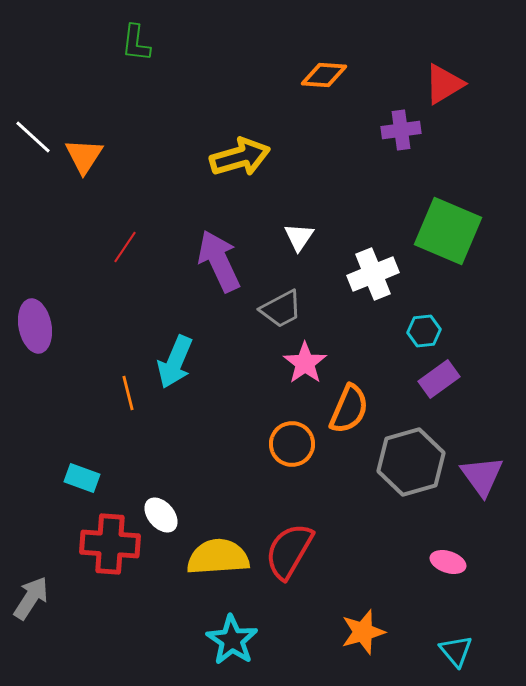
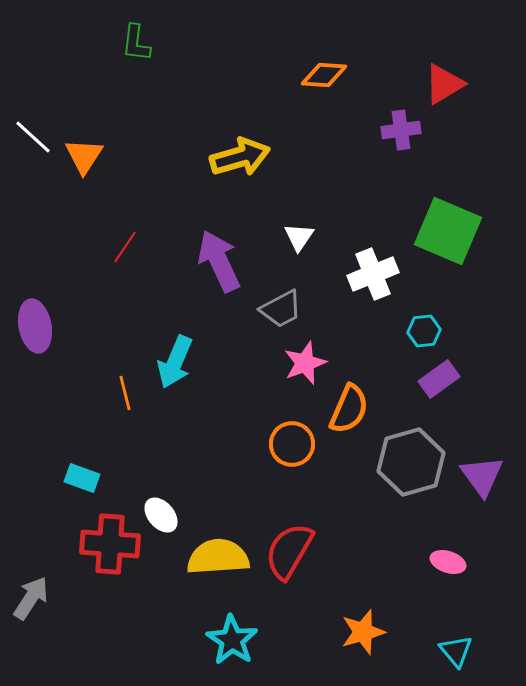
pink star: rotated 15 degrees clockwise
orange line: moved 3 px left
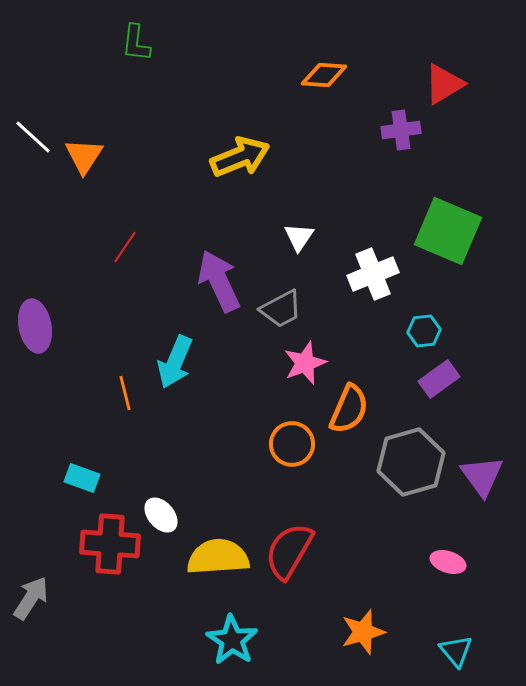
yellow arrow: rotated 6 degrees counterclockwise
purple arrow: moved 20 px down
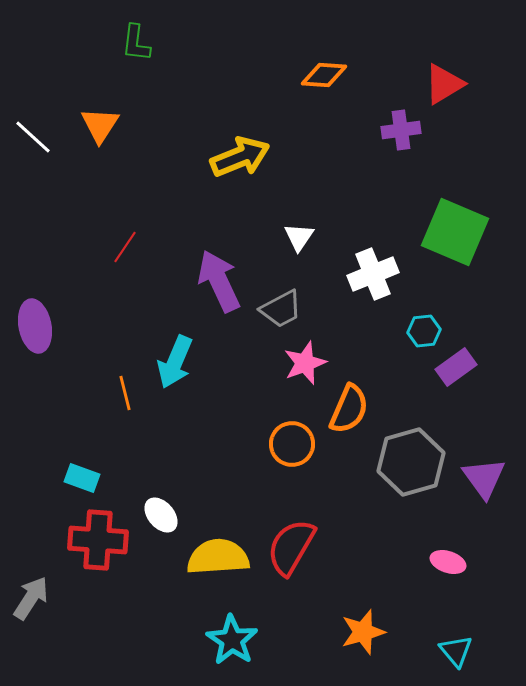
orange triangle: moved 16 px right, 31 px up
green square: moved 7 px right, 1 px down
purple rectangle: moved 17 px right, 12 px up
purple triangle: moved 2 px right, 2 px down
red cross: moved 12 px left, 4 px up
red semicircle: moved 2 px right, 4 px up
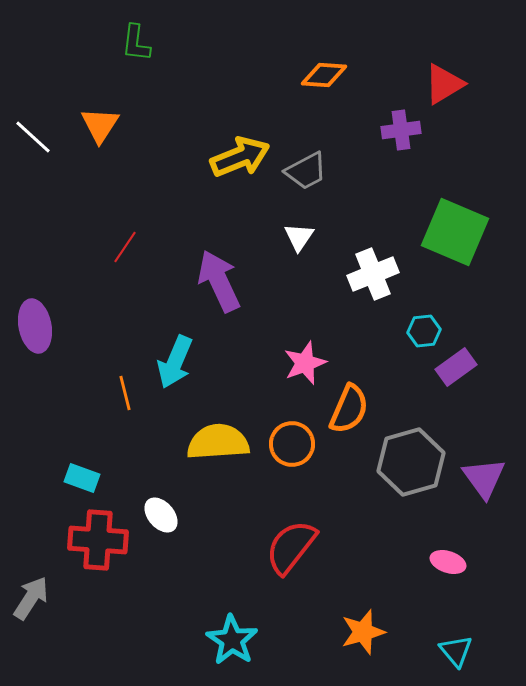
gray trapezoid: moved 25 px right, 138 px up
red semicircle: rotated 8 degrees clockwise
yellow semicircle: moved 115 px up
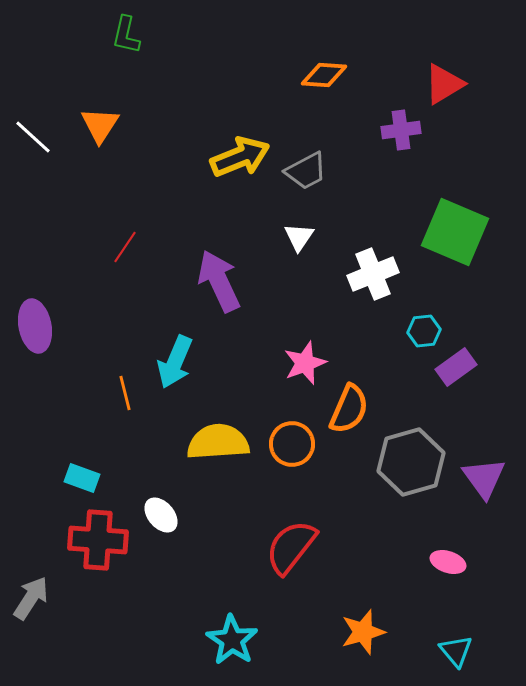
green L-shape: moved 10 px left, 8 px up; rotated 6 degrees clockwise
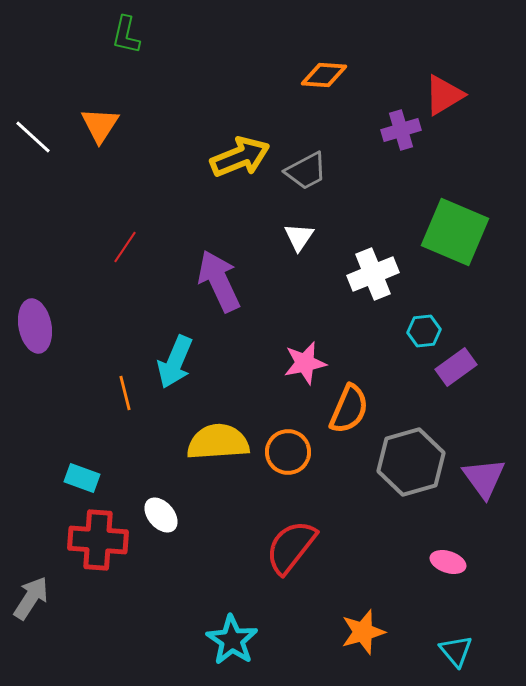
red triangle: moved 11 px down
purple cross: rotated 9 degrees counterclockwise
pink star: rotated 9 degrees clockwise
orange circle: moved 4 px left, 8 px down
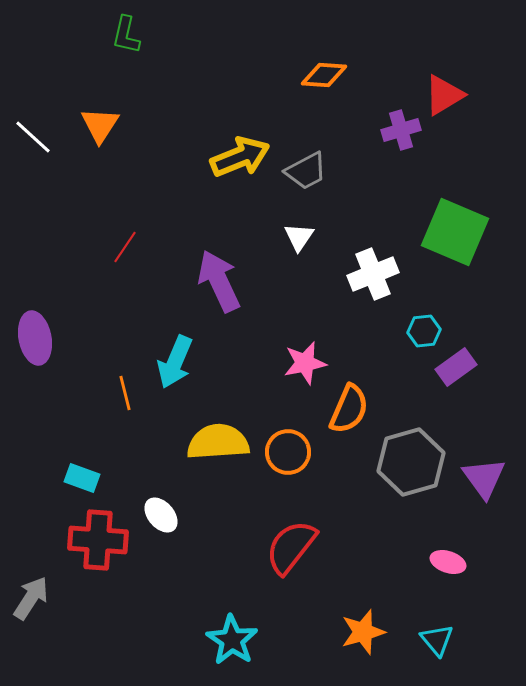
purple ellipse: moved 12 px down
cyan triangle: moved 19 px left, 11 px up
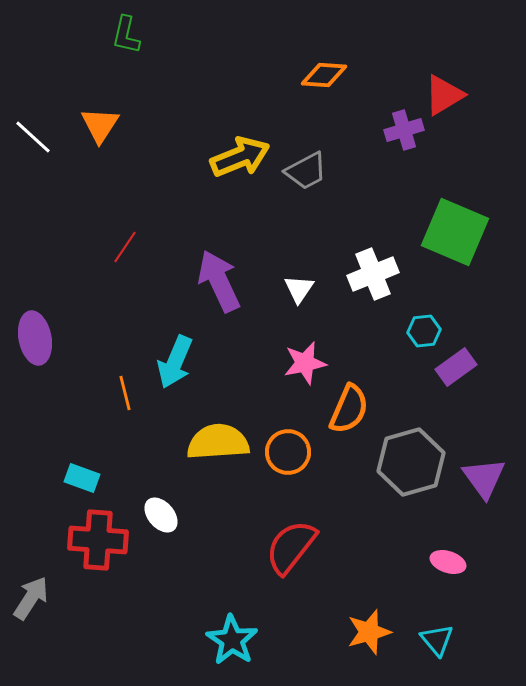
purple cross: moved 3 px right
white triangle: moved 52 px down
orange star: moved 6 px right
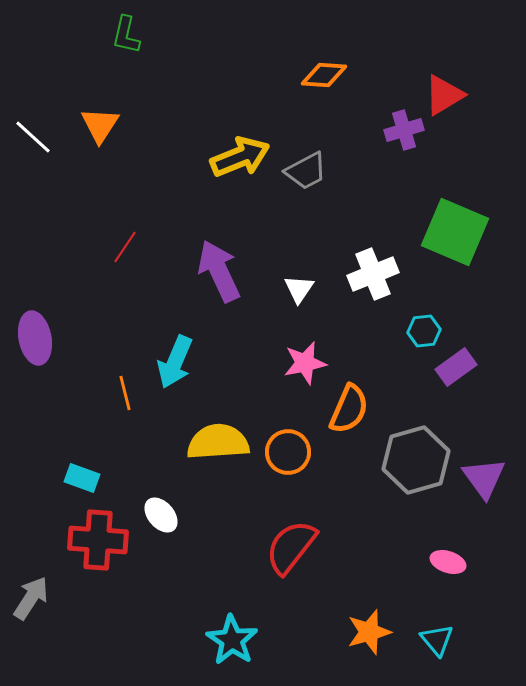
purple arrow: moved 10 px up
gray hexagon: moved 5 px right, 2 px up
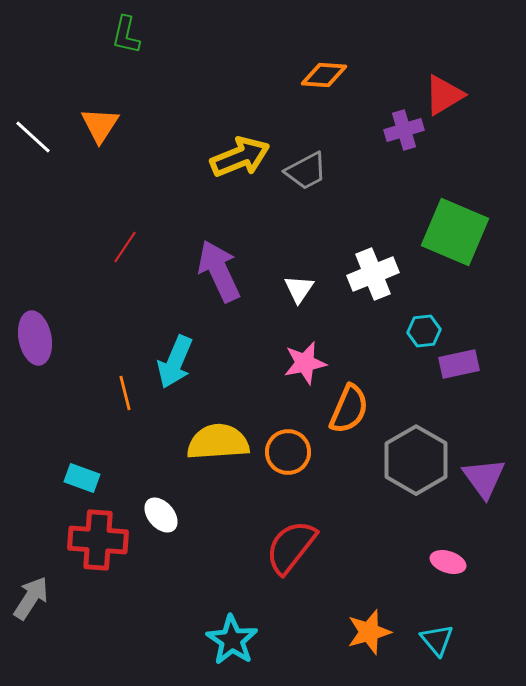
purple rectangle: moved 3 px right, 3 px up; rotated 24 degrees clockwise
gray hexagon: rotated 14 degrees counterclockwise
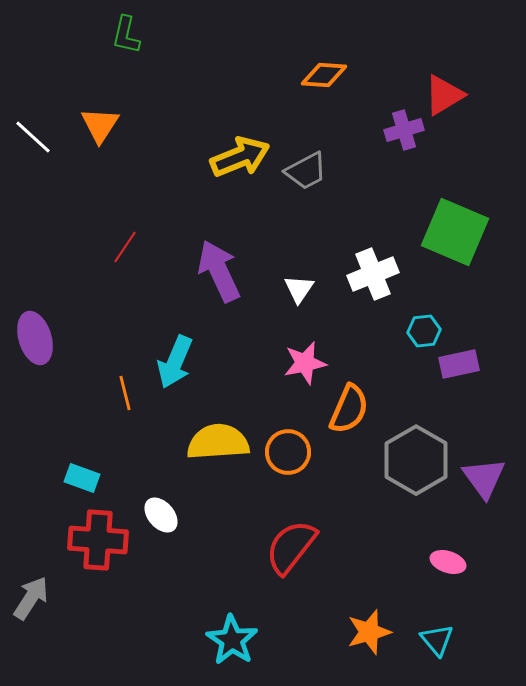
purple ellipse: rotated 6 degrees counterclockwise
